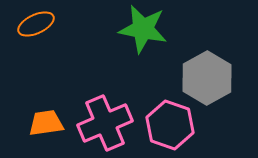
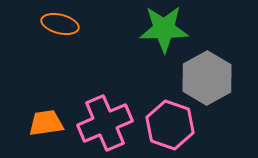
orange ellipse: moved 24 px right; rotated 39 degrees clockwise
green star: moved 21 px right; rotated 12 degrees counterclockwise
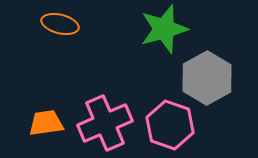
green star: rotated 15 degrees counterclockwise
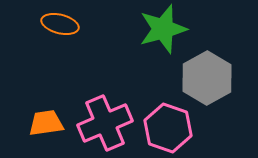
green star: moved 1 px left
pink hexagon: moved 2 px left, 3 px down
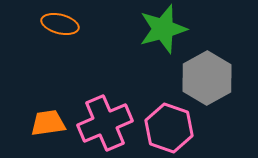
orange trapezoid: moved 2 px right
pink hexagon: moved 1 px right
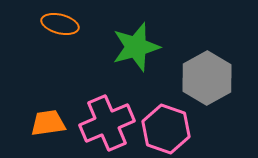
green star: moved 27 px left, 18 px down
pink cross: moved 2 px right
pink hexagon: moved 3 px left, 1 px down
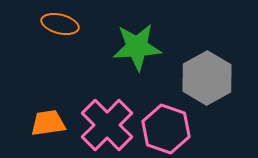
green star: moved 1 px right; rotated 12 degrees clockwise
pink cross: moved 2 px down; rotated 22 degrees counterclockwise
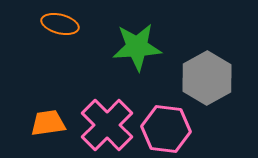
pink hexagon: rotated 12 degrees counterclockwise
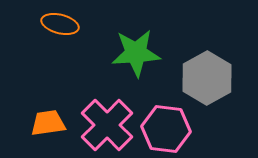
green star: moved 1 px left, 6 px down
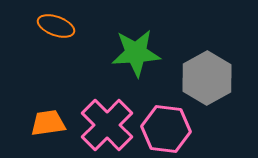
orange ellipse: moved 4 px left, 2 px down; rotated 6 degrees clockwise
